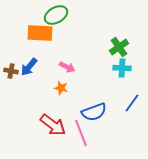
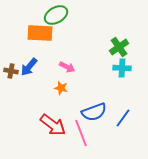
blue line: moved 9 px left, 15 px down
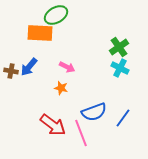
cyan cross: moved 2 px left; rotated 24 degrees clockwise
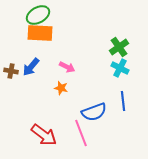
green ellipse: moved 18 px left
blue arrow: moved 2 px right
blue line: moved 17 px up; rotated 42 degrees counterclockwise
red arrow: moved 9 px left, 10 px down
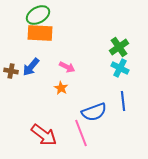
orange star: rotated 16 degrees clockwise
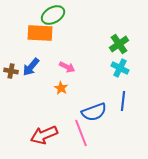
green ellipse: moved 15 px right
green cross: moved 3 px up
blue line: rotated 12 degrees clockwise
red arrow: rotated 120 degrees clockwise
